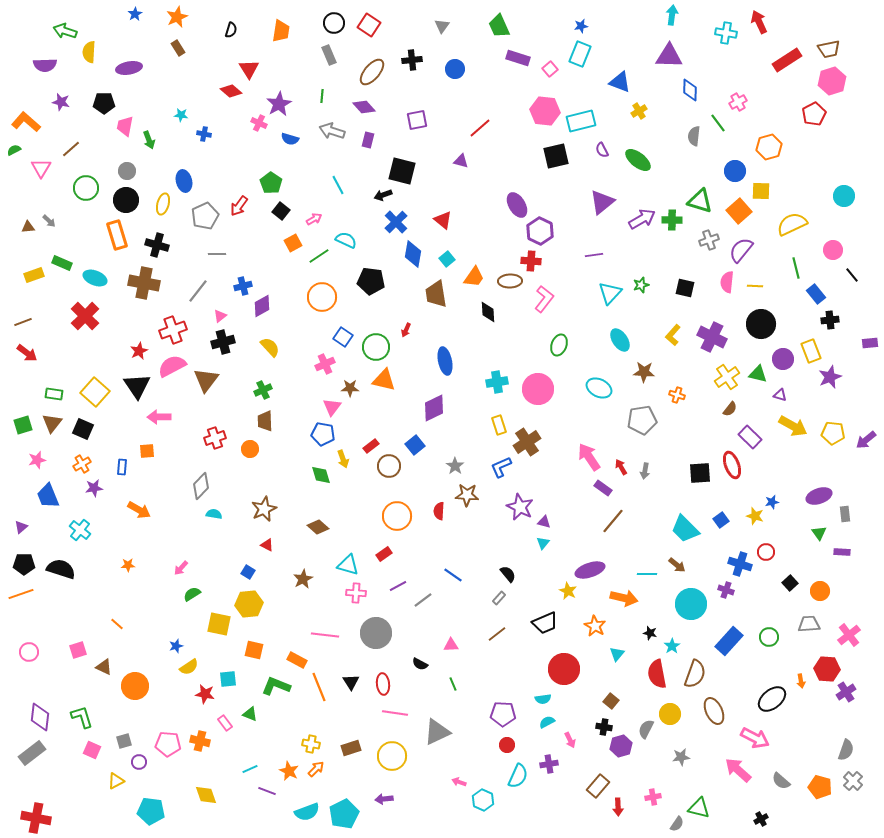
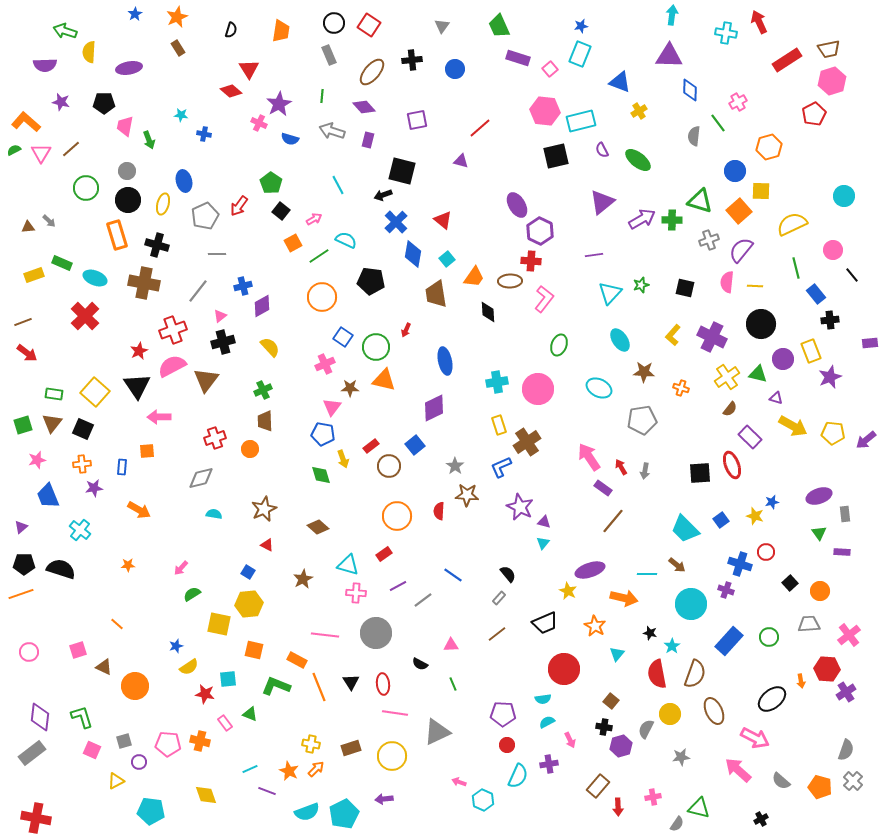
pink triangle at (41, 168): moved 15 px up
black circle at (126, 200): moved 2 px right
orange cross at (677, 395): moved 4 px right, 7 px up
purple triangle at (780, 395): moved 4 px left, 3 px down
orange cross at (82, 464): rotated 24 degrees clockwise
gray diamond at (201, 486): moved 8 px up; rotated 32 degrees clockwise
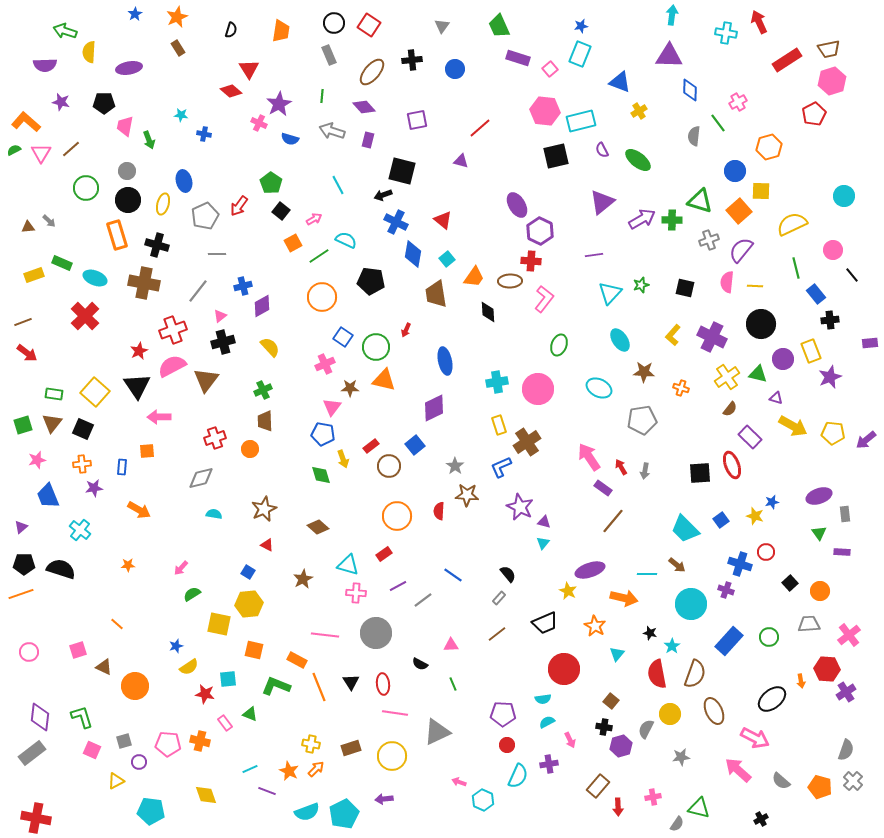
blue cross at (396, 222): rotated 20 degrees counterclockwise
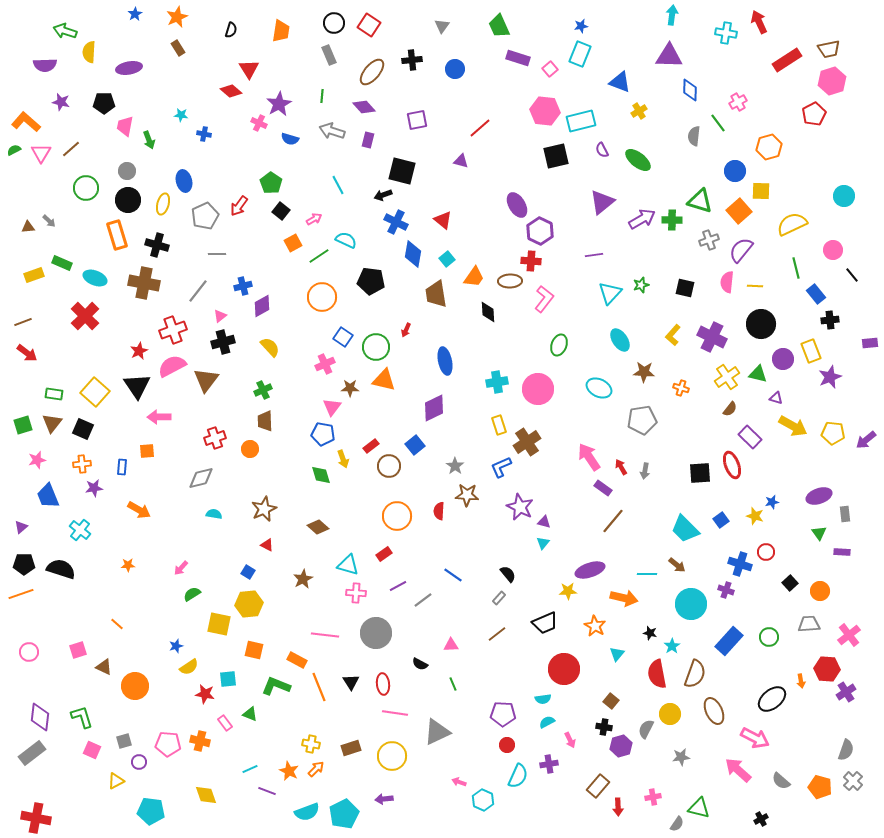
yellow star at (568, 591): rotated 30 degrees counterclockwise
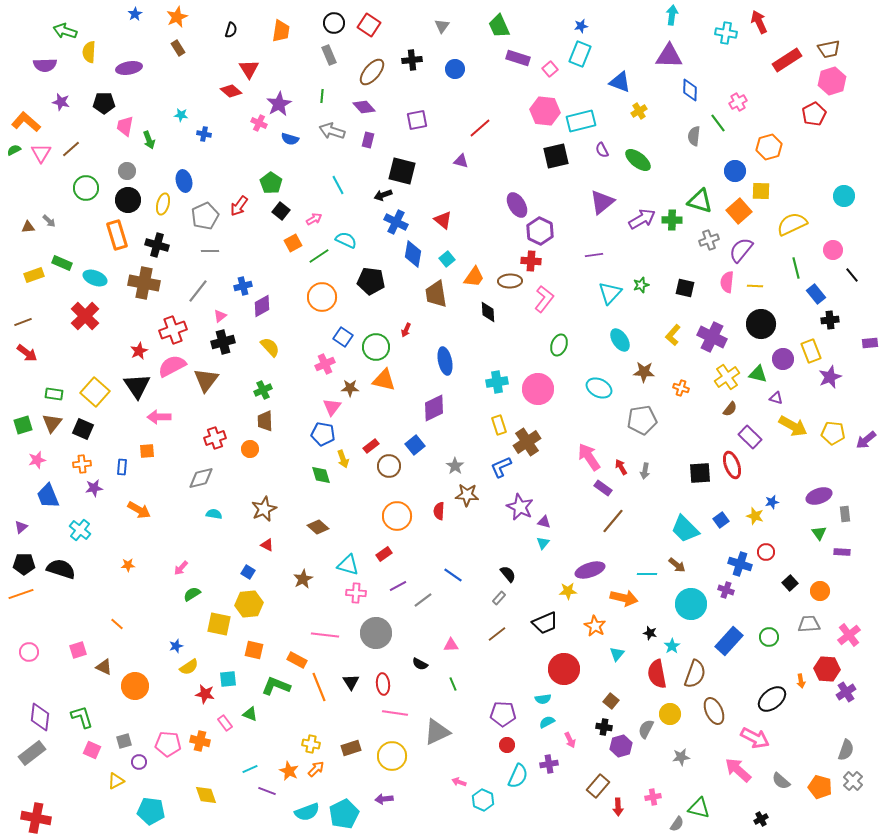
gray line at (217, 254): moved 7 px left, 3 px up
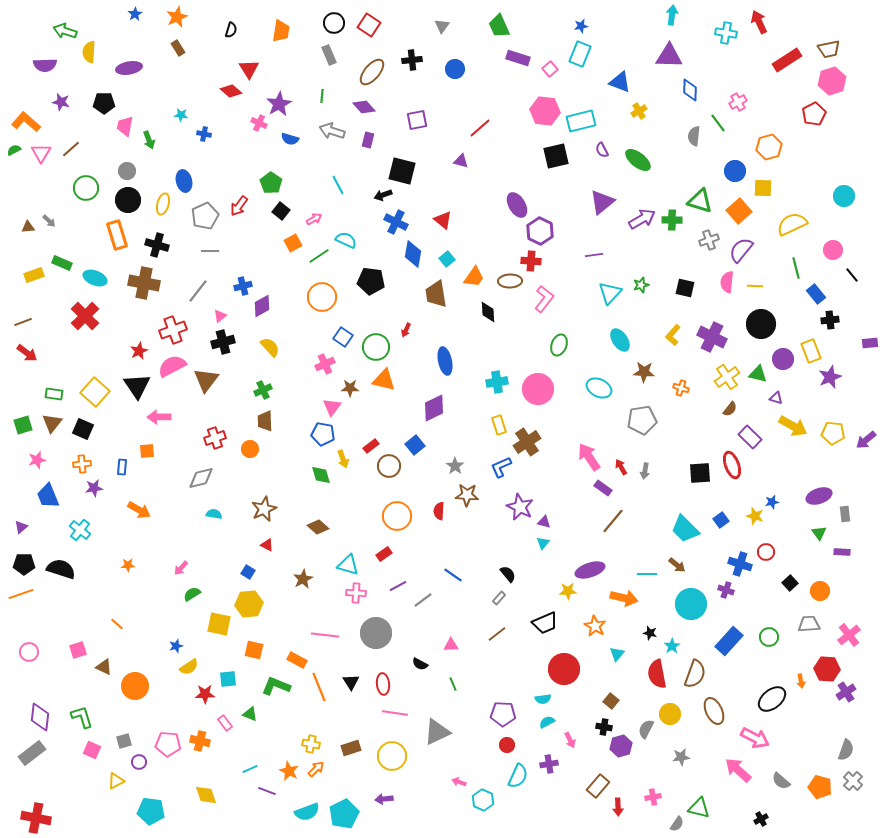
yellow square at (761, 191): moved 2 px right, 3 px up
red star at (205, 694): rotated 12 degrees counterclockwise
